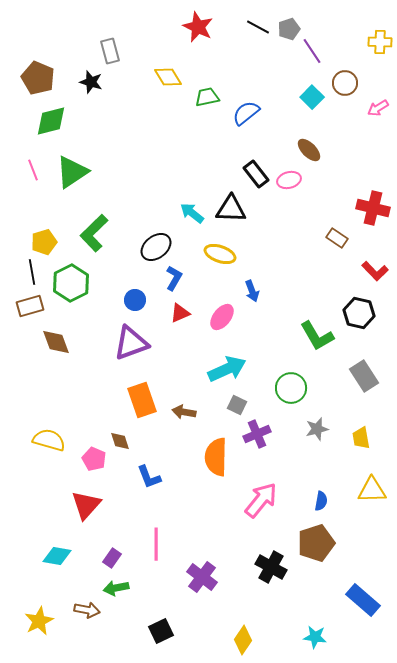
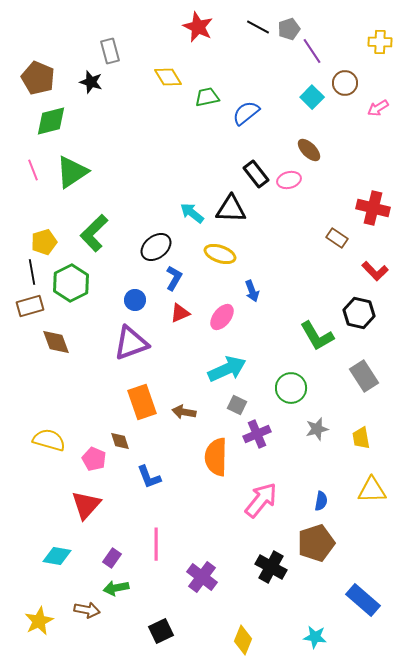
orange rectangle at (142, 400): moved 2 px down
yellow diamond at (243, 640): rotated 12 degrees counterclockwise
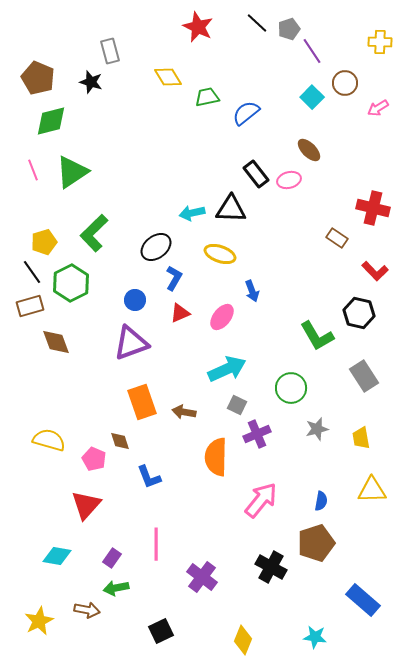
black line at (258, 27): moved 1 px left, 4 px up; rotated 15 degrees clockwise
cyan arrow at (192, 213): rotated 50 degrees counterclockwise
black line at (32, 272): rotated 25 degrees counterclockwise
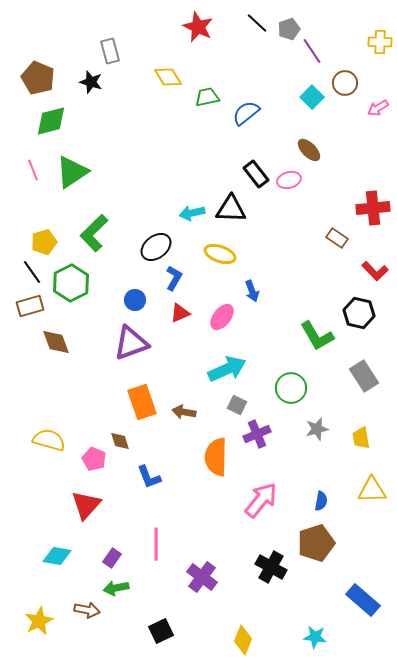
red cross at (373, 208): rotated 20 degrees counterclockwise
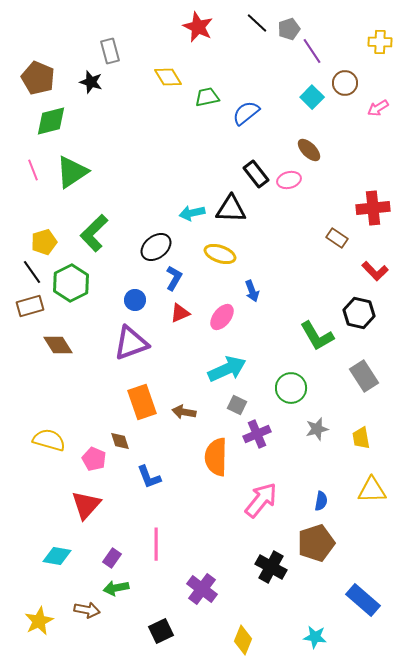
brown diamond at (56, 342): moved 2 px right, 3 px down; rotated 12 degrees counterclockwise
purple cross at (202, 577): moved 12 px down
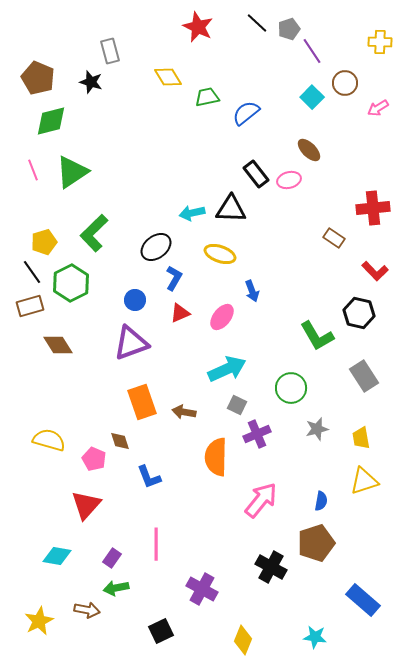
brown rectangle at (337, 238): moved 3 px left
yellow triangle at (372, 490): moved 8 px left, 9 px up; rotated 16 degrees counterclockwise
purple cross at (202, 589): rotated 8 degrees counterclockwise
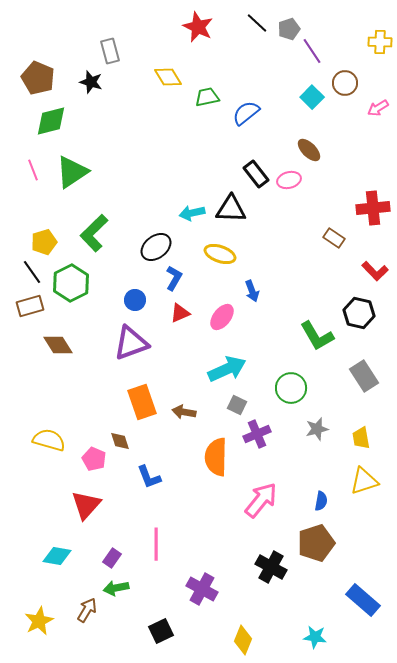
brown arrow at (87, 610): rotated 70 degrees counterclockwise
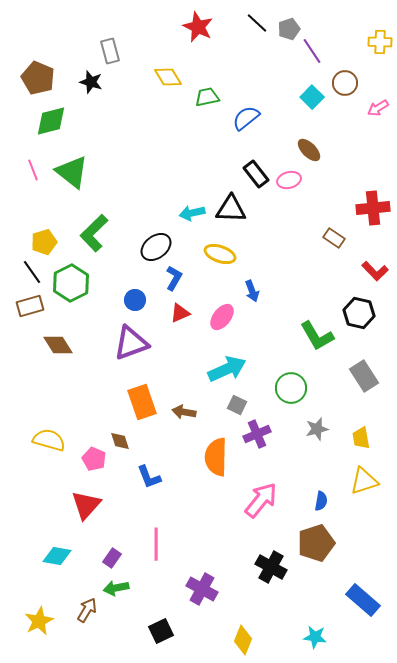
blue semicircle at (246, 113): moved 5 px down
green triangle at (72, 172): rotated 48 degrees counterclockwise
